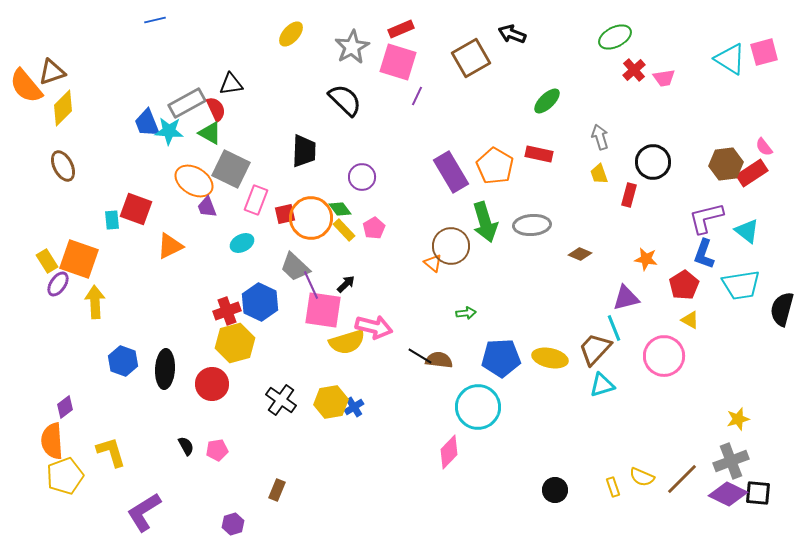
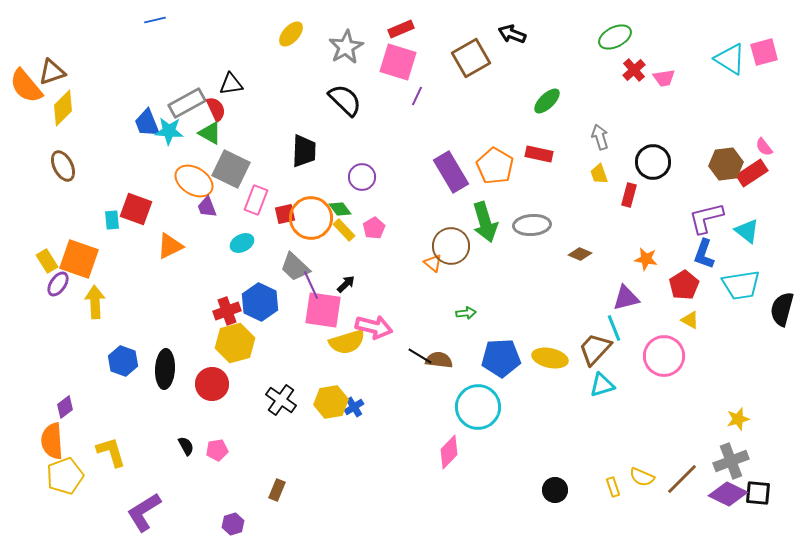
gray star at (352, 47): moved 6 px left
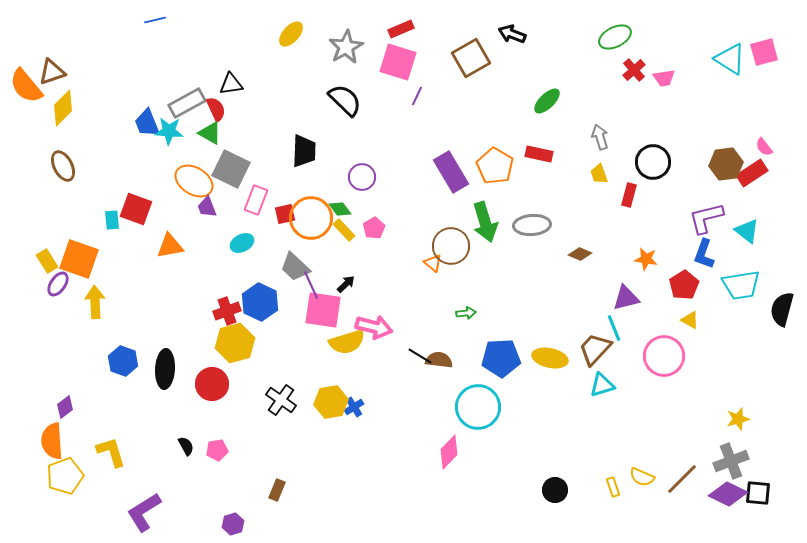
orange triangle at (170, 246): rotated 16 degrees clockwise
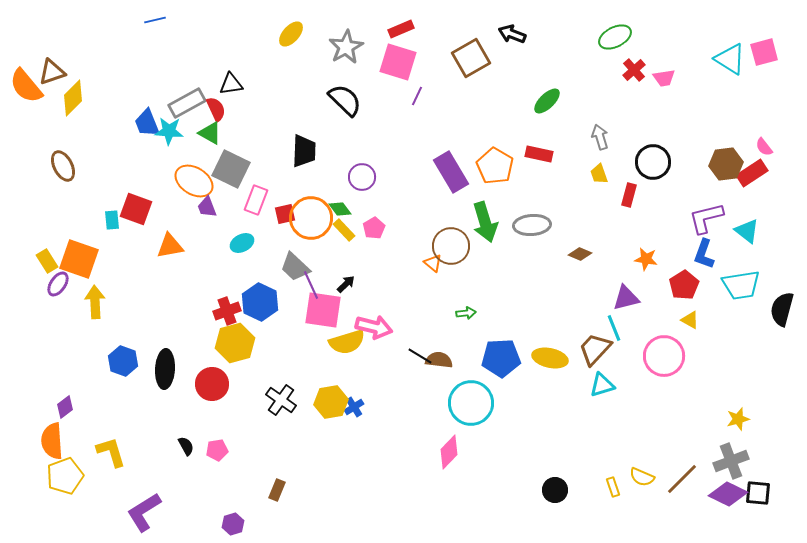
yellow diamond at (63, 108): moved 10 px right, 10 px up
cyan circle at (478, 407): moved 7 px left, 4 px up
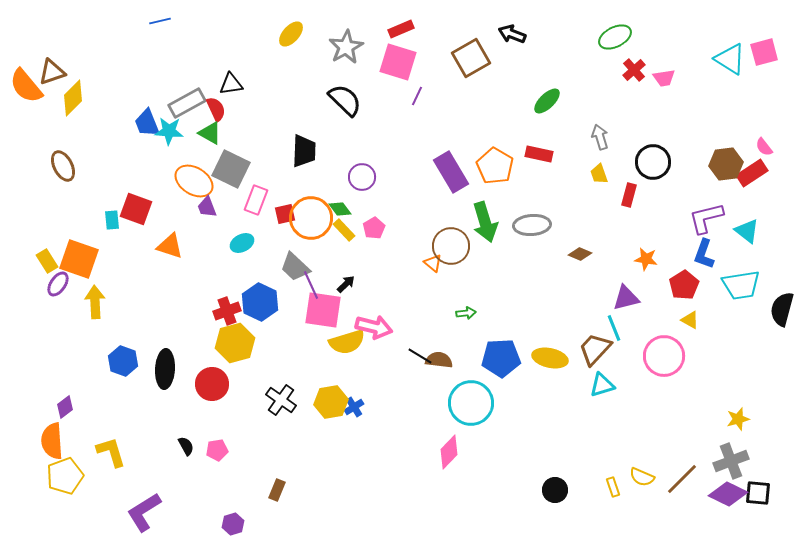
blue line at (155, 20): moved 5 px right, 1 px down
orange triangle at (170, 246): rotated 28 degrees clockwise
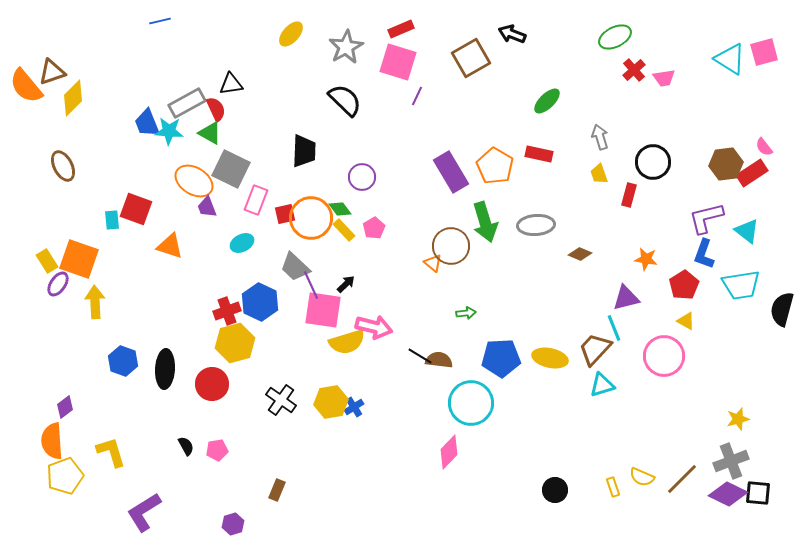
gray ellipse at (532, 225): moved 4 px right
yellow triangle at (690, 320): moved 4 px left, 1 px down
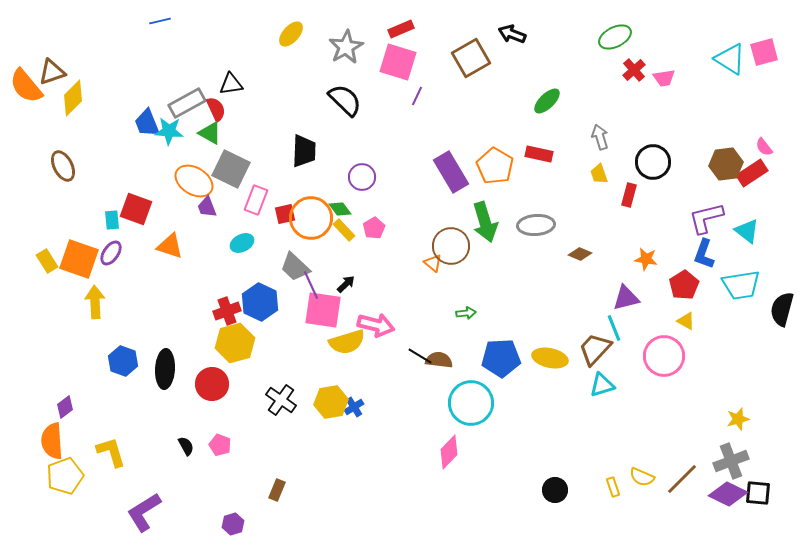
purple ellipse at (58, 284): moved 53 px right, 31 px up
pink arrow at (374, 327): moved 2 px right, 2 px up
pink pentagon at (217, 450): moved 3 px right, 5 px up; rotated 30 degrees clockwise
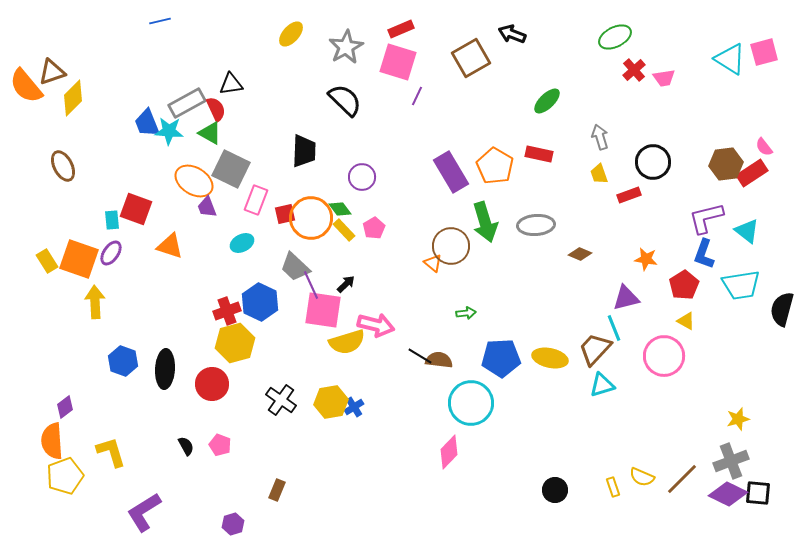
red rectangle at (629, 195): rotated 55 degrees clockwise
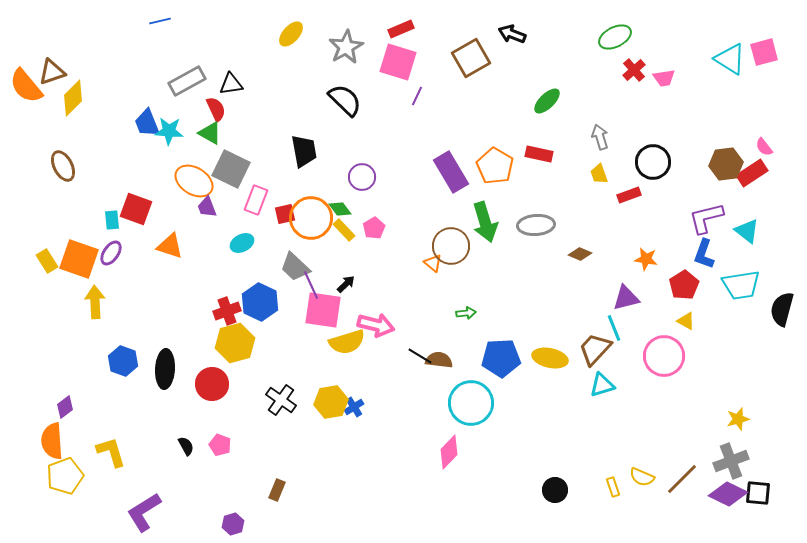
gray rectangle at (187, 103): moved 22 px up
black trapezoid at (304, 151): rotated 12 degrees counterclockwise
